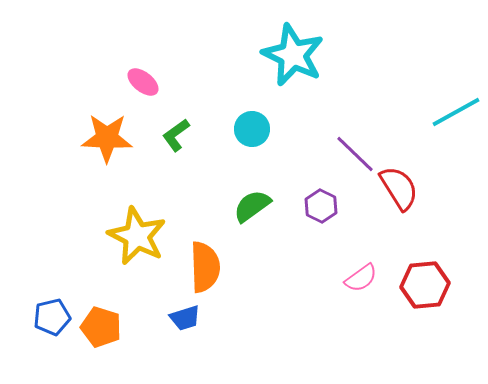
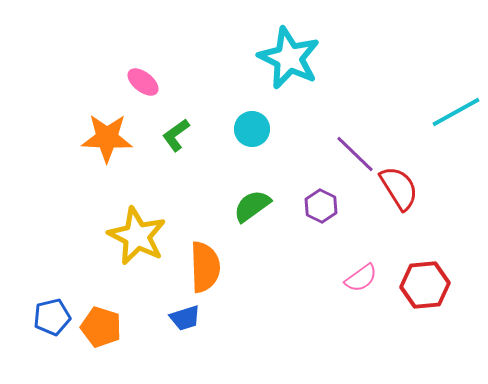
cyan star: moved 4 px left, 3 px down
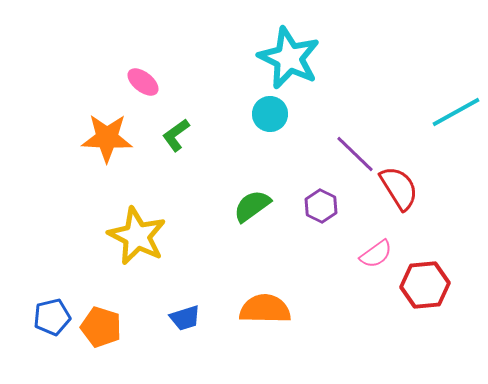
cyan circle: moved 18 px right, 15 px up
orange semicircle: moved 60 px right, 42 px down; rotated 87 degrees counterclockwise
pink semicircle: moved 15 px right, 24 px up
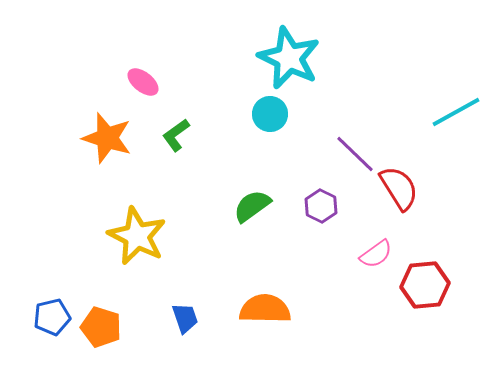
orange star: rotated 15 degrees clockwise
blue trapezoid: rotated 92 degrees counterclockwise
